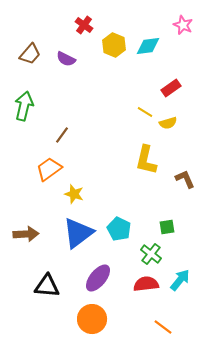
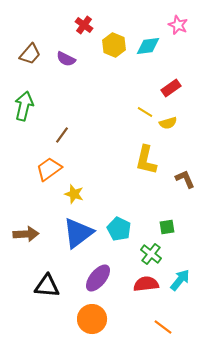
pink star: moved 5 px left
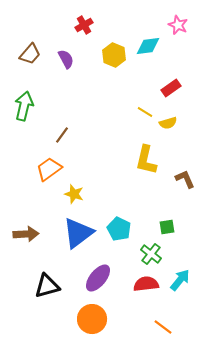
red cross: rotated 24 degrees clockwise
yellow hexagon: moved 10 px down
purple semicircle: rotated 144 degrees counterclockwise
black triangle: rotated 20 degrees counterclockwise
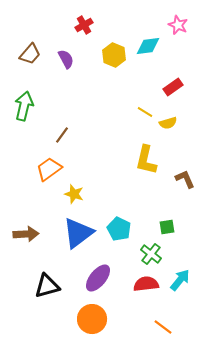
red rectangle: moved 2 px right, 1 px up
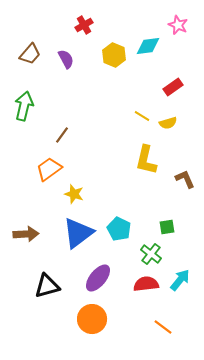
yellow line: moved 3 px left, 4 px down
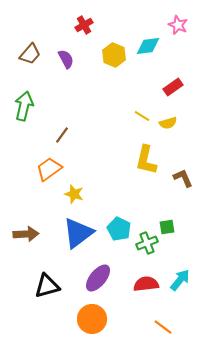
brown L-shape: moved 2 px left, 1 px up
green cross: moved 4 px left, 11 px up; rotated 30 degrees clockwise
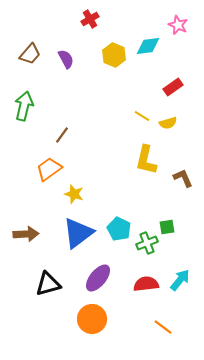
red cross: moved 6 px right, 6 px up
black triangle: moved 1 px right, 2 px up
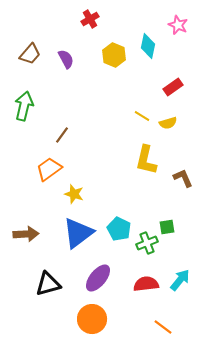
cyan diamond: rotated 70 degrees counterclockwise
